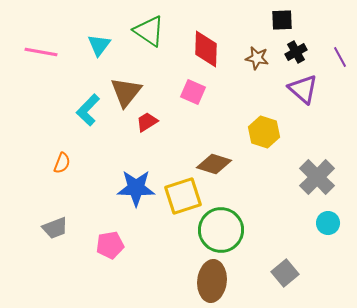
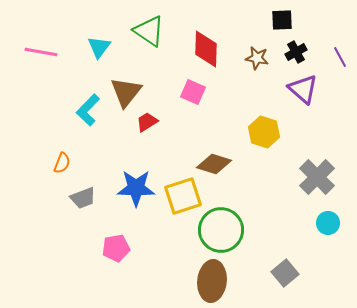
cyan triangle: moved 2 px down
gray trapezoid: moved 28 px right, 30 px up
pink pentagon: moved 6 px right, 3 px down
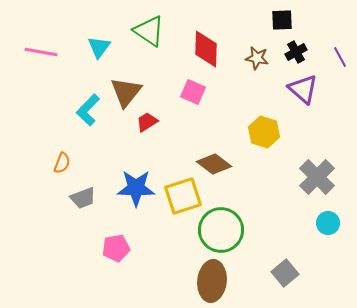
brown diamond: rotated 20 degrees clockwise
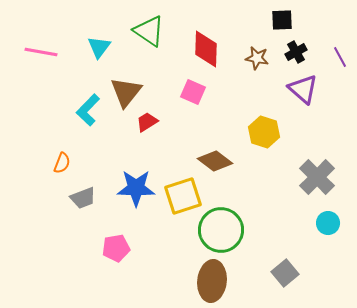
brown diamond: moved 1 px right, 3 px up
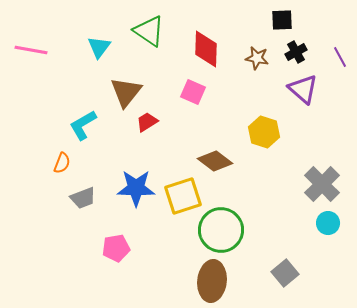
pink line: moved 10 px left, 2 px up
cyan L-shape: moved 5 px left, 15 px down; rotated 16 degrees clockwise
gray cross: moved 5 px right, 7 px down
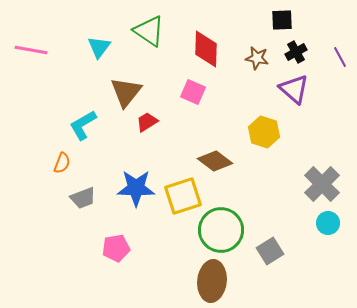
purple triangle: moved 9 px left
gray square: moved 15 px left, 22 px up; rotated 8 degrees clockwise
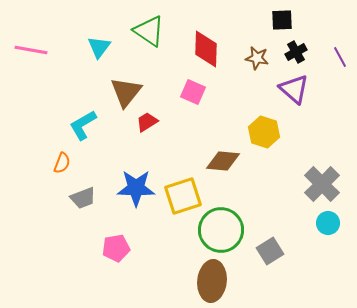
brown diamond: moved 8 px right; rotated 32 degrees counterclockwise
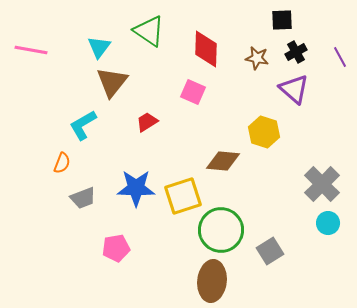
brown triangle: moved 14 px left, 10 px up
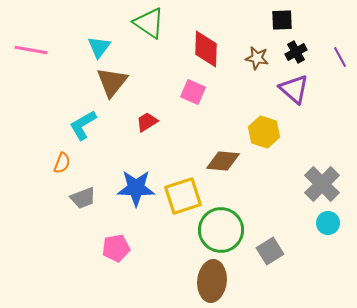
green triangle: moved 8 px up
